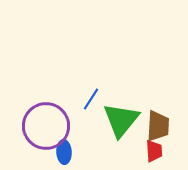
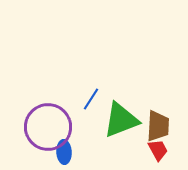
green triangle: rotated 30 degrees clockwise
purple circle: moved 2 px right, 1 px down
red trapezoid: moved 4 px right, 1 px up; rotated 25 degrees counterclockwise
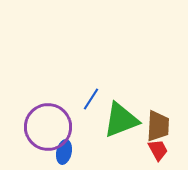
blue ellipse: rotated 15 degrees clockwise
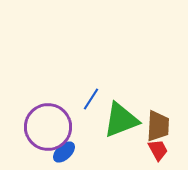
blue ellipse: rotated 35 degrees clockwise
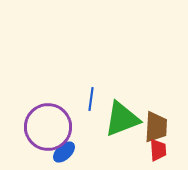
blue line: rotated 25 degrees counterclockwise
green triangle: moved 1 px right, 1 px up
brown trapezoid: moved 2 px left, 1 px down
red trapezoid: rotated 25 degrees clockwise
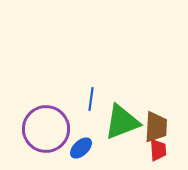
green triangle: moved 3 px down
purple circle: moved 2 px left, 2 px down
blue ellipse: moved 17 px right, 4 px up
